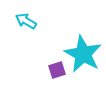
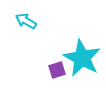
cyan star: moved 1 px left, 4 px down
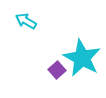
purple square: rotated 24 degrees counterclockwise
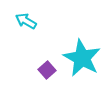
purple square: moved 10 px left
